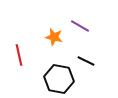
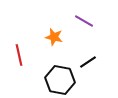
purple line: moved 4 px right, 5 px up
black line: moved 2 px right, 1 px down; rotated 60 degrees counterclockwise
black hexagon: moved 1 px right, 1 px down
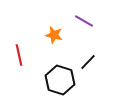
orange star: moved 2 px up
black line: rotated 12 degrees counterclockwise
black hexagon: rotated 8 degrees clockwise
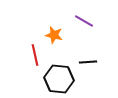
red line: moved 16 px right
black line: rotated 42 degrees clockwise
black hexagon: moved 1 px left, 1 px up; rotated 12 degrees counterclockwise
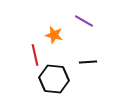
black hexagon: moved 5 px left
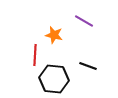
red line: rotated 15 degrees clockwise
black line: moved 4 px down; rotated 24 degrees clockwise
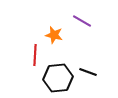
purple line: moved 2 px left
black line: moved 6 px down
black hexagon: moved 4 px right, 1 px up; rotated 12 degrees counterclockwise
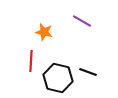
orange star: moved 10 px left, 3 px up
red line: moved 4 px left, 6 px down
black hexagon: rotated 20 degrees clockwise
